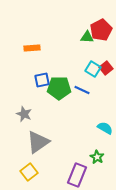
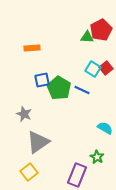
green pentagon: rotated 30 degrees clockwise
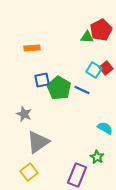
cyan square: moved 1 px right, 1 px down
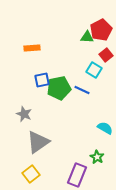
red square: moved 13 px up
green pentagon: rotated 30 degrees clockwise
yellow square: moved 2 px right, 2 px down
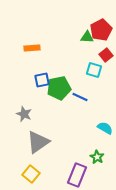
cyan square: rotated 14 degrees counterclockwise
blue line: moved 2 px left, 7 px down
yellow square: rotated 12 degrees counterclockwise
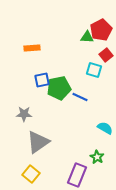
gray star: rotated 21 degrees counterclockwise
